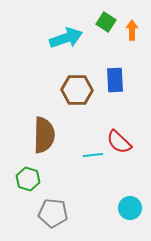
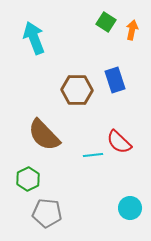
orange arrow: rotated 12 degrees clockwise
cyan arrow: moved 32 px left; rotated 92 degrees counterclockwise
blue rectangle: rotated 15 degrees counterclockwise
brown semicircle: rotated 135 degrees clockwise
green hexagon: rotated 15 degrees clockwise
gray pentagon: moved 6 px left
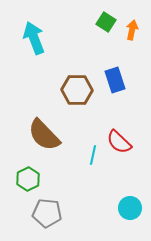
cyan line: rotated 72 degrees counterclockwise
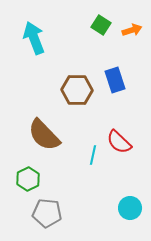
green square: moved 5 px left, 3 px down
orange arrow: rotated 60 degrees clockwise
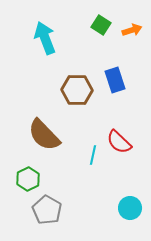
cyan arrow: moved 11 px right
gray pentagon: moved 3 px up; rotated 24 degrees clockwise
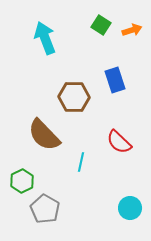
brown hexagon: moved 3 px left, 7 px down
cyan line: moved 12 px left, 7 px down
green hexagon: moved 6 px left, 2 px down
gray pentagon: moved 2 px left, 1 px up
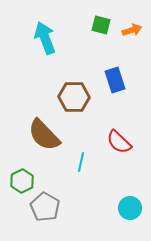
green square: rotated 18 degrees counterclockwise
gray pentagon: moved 2 px up
